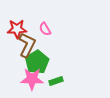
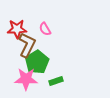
pink star: moved 6 px left
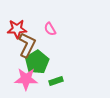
pink semicircle: moved 5 px right
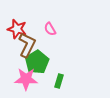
red star: rotated 18 degrees clockwise
green rectangle: moved 3 px right; rotated 56 degrees counterclockwise
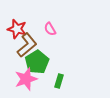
brown L-shape: rotated 25 degrees clockwise
pink star: rotated 20 degrees counterclockwise
